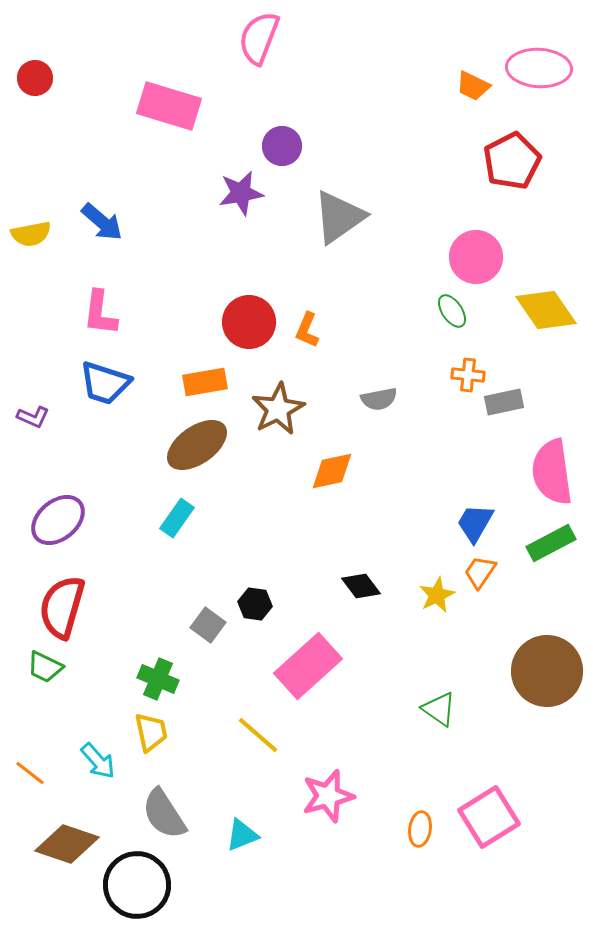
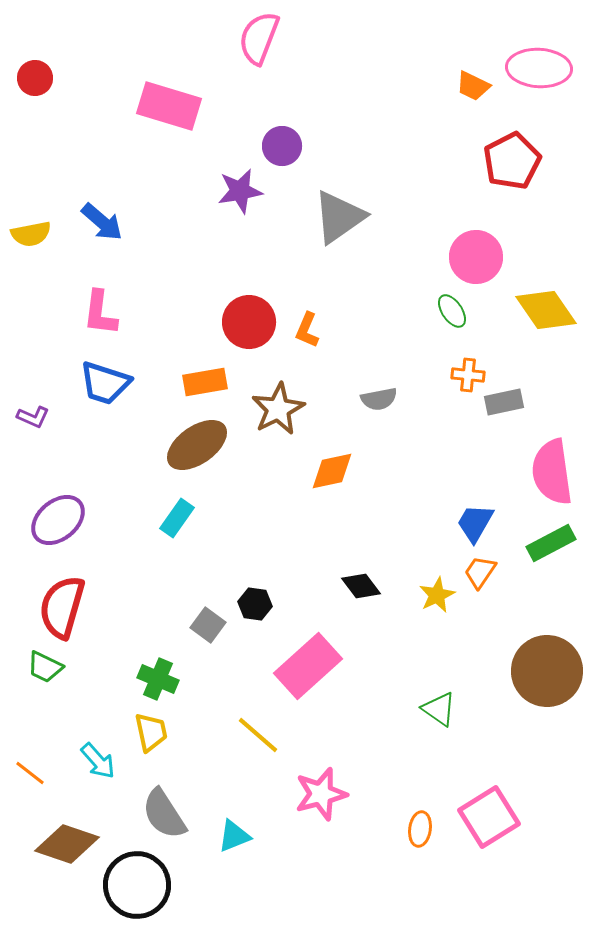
purple star at (241, 193): moved 1 px left, 2 px up
pink star at (328, 796): moved 7 px left, 2 px up
cyan triangle at (242, 835): moved 8 px left, 1 px down
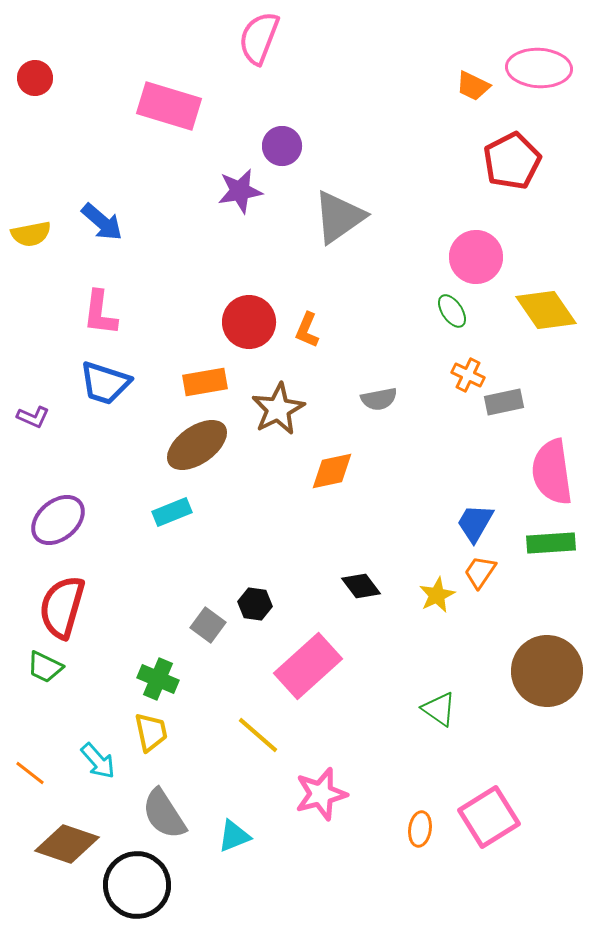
orange cross at (468, 375): rotated 20 degrees clockwise
cyan rectangle at (177, 518): moved 5 px left, 6 px up; rotated 33 degrees clockwise
green rectangle at (551, 543): rotated 24 degrees clockwise
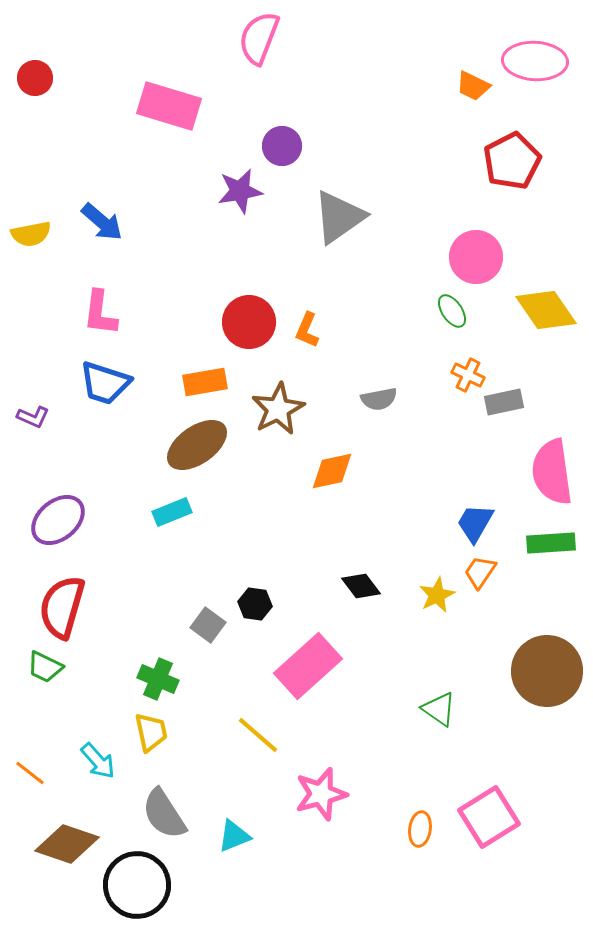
pink ellipse at (539, 68): moved 4 px left, 7 px up
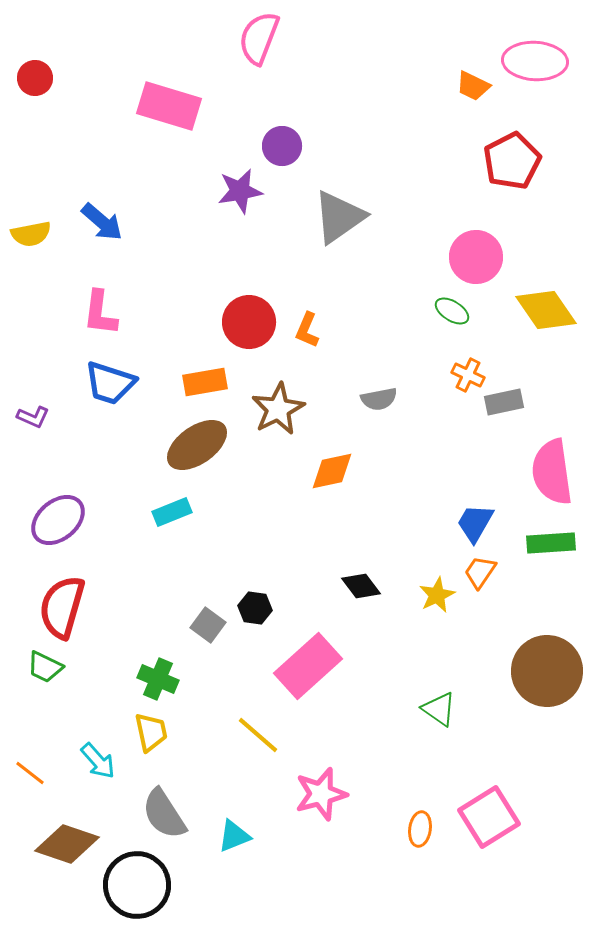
green ellipse at (452, 311): rotated 24 degrees counterclockwise
blue trapezoid at (105, 383): moved 5 px right
black hexagon at (255, 604): moved 4 px down
